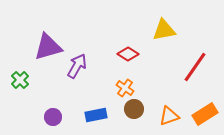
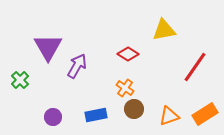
purple triangle: rotated 44 degrees counterclockwise
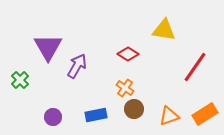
yellow triangle: rotated 20 degrees clockwise
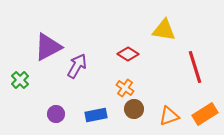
purple triangle: rotated 32 degrees clockwise
red line: rotated 52 degrees counterclockwise
purple circle: moved 3 px right, 3 px up
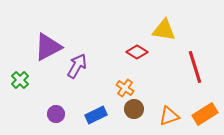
red diamond: moved 9 px right, 2 px up
blue rectangle: rotated 15 degrees counterclockwise
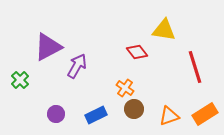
red diamond: rotated 20 degrees clockwise
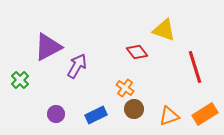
yellow triangle: rotated 10 degrees clockwise
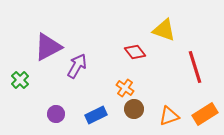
red diamond: moved 2 px left
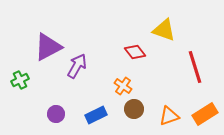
green cross: rotated 18 degrees clockwise
orange cross: moved 2 px left, 2 px up
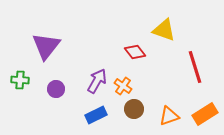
purple triangle: moved 2 px left, 1 px up; rotated 24 degrees counterclockwise
purple arrow: moved 20 px right, 15 px down
green cross: rotated 30 degrees clockwise
purple circle: moved 25 px up
